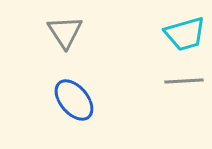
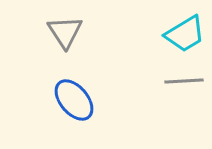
cyan trapezoid: rotated 15 degrees counterclockwise
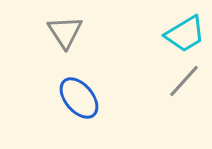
gray line: rotated 45 degrees counterclockwise
blue ellipse: moved 5 px right, 2 px up
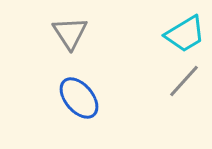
gray triangle: moved 5 px right, 1 px down
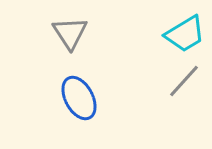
blue ellipse: rotated 12 degrees clockwise
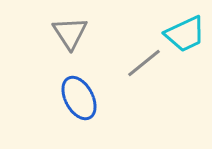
cyan trapezoid: rotated 6 degrees clockwise
gray line: moved 40 px left, 18 px up; rotated 9 degrees clockwise
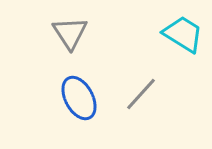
cyan trapezoid: moved 2 px left; rotated 123 degrees counterclockwise
gray line: moved 3 px left, 31 px down; rotated 9 degrees counterclockwise
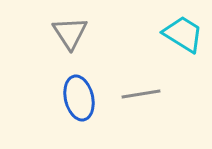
gray line: rotated 39 degrees clockwise
blue ellipse: rotated 15 degrees clockwise
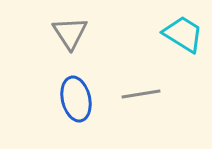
blue ellipse: moved 3 px left, 1 px down
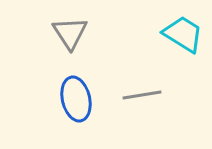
gray line: moved 1 px right, 1 px down
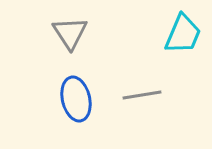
cyan trapezoid: rotated 81 degrees clockwise
